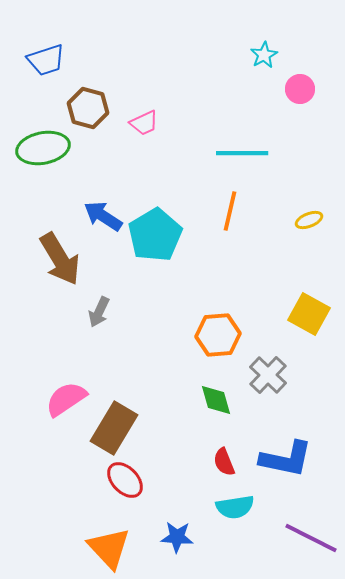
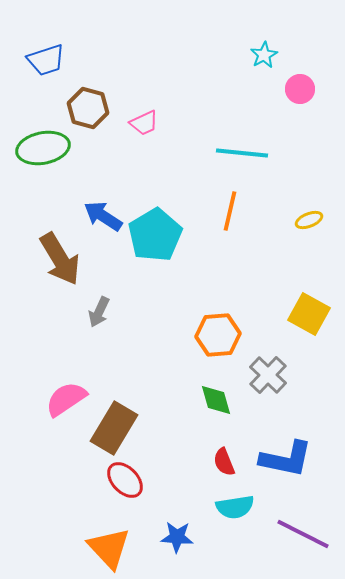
cyan line: rotated 6 degrees clockwise
purple line: moved 8 px left, 4 px up
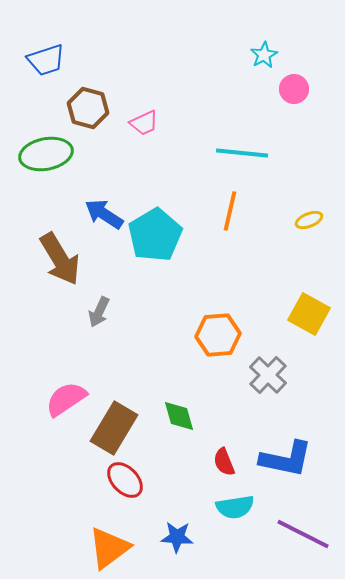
pink circle: moved 6 px left
green ellipse: moved 3 px right, 6 px down
blue arrow: moved 1 px right, 2 px up
green diamond: moved 37 px left, 16 px down
orange triangle: rotated 36 degrees clockwise
